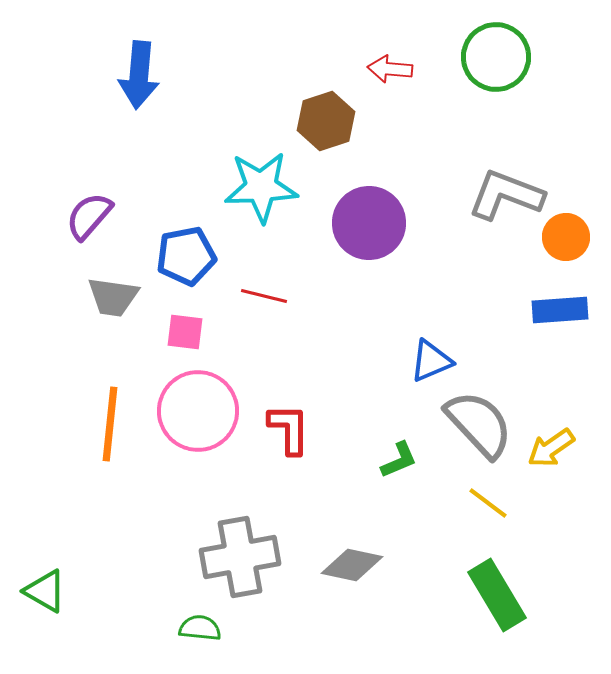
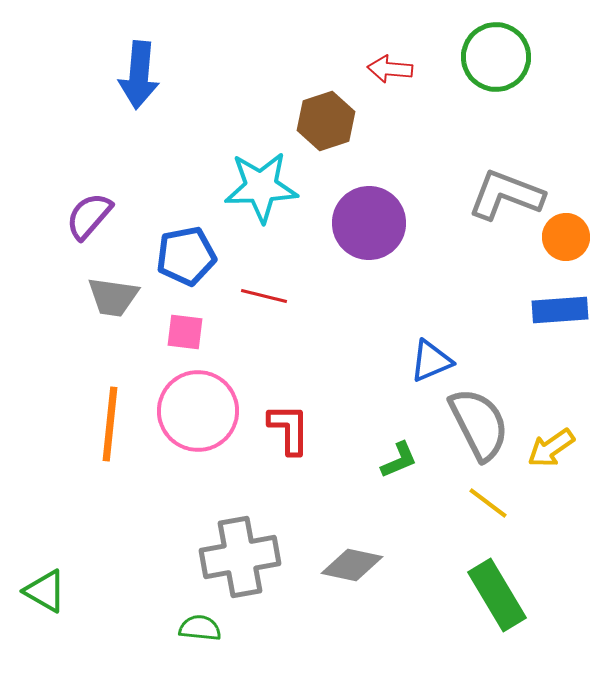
gray semicircle: rotated 16 degrees clockwise
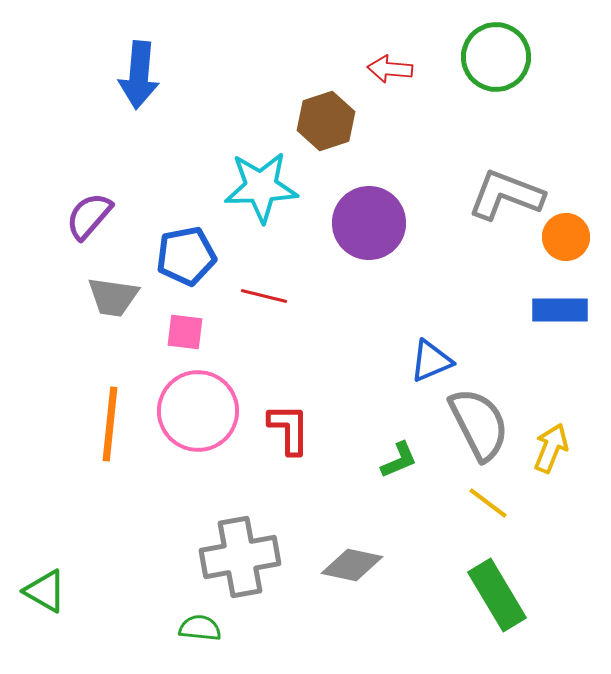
blue rectangle: rotated 4 degrees clockwise
yellow arrow: rotated 147 degrees clockwise
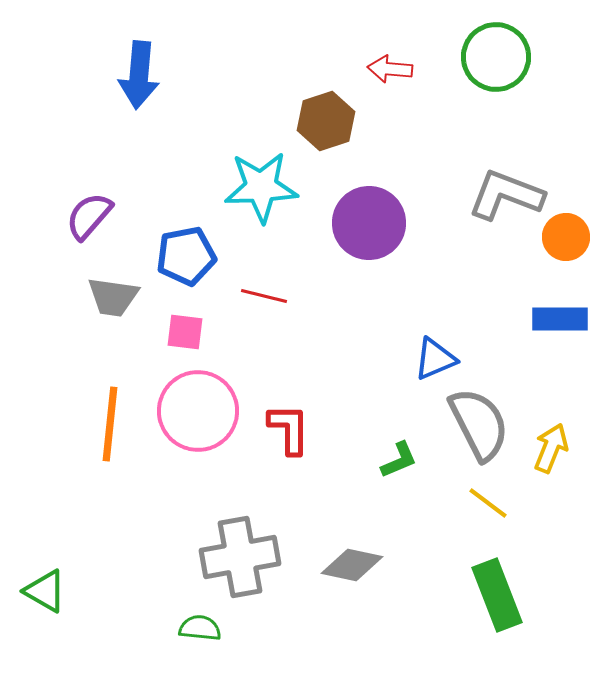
blue rectangle: moved 9 px down
blue triangle: moved 4 px right, 2 px up
green rectangle: rotated 10 degrees clockwise
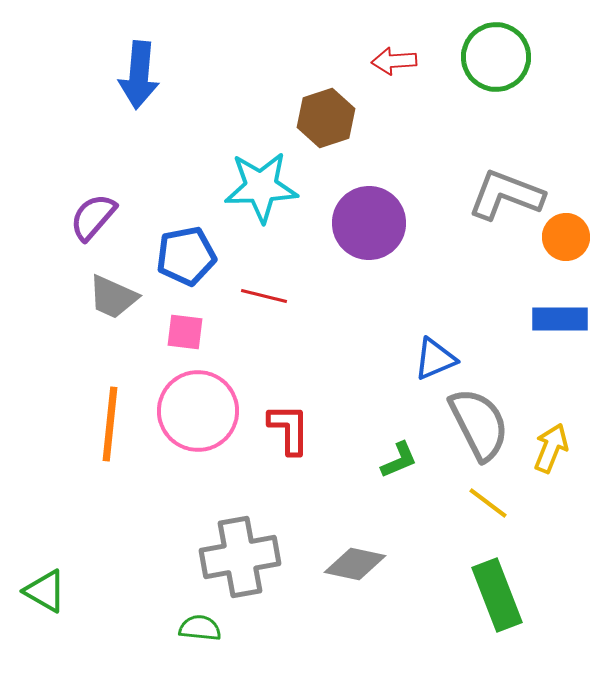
red arrow: moved 4 px right, 8 px up; rotated 9 degrees counterclockwise
brown hexagon: moved 3 px up
purple semicircle: moved 4 px right, 1 px down
gray trapezoid: rotated 16 degrees clockwise
gray diamond: moved 3 px right, 1 px up
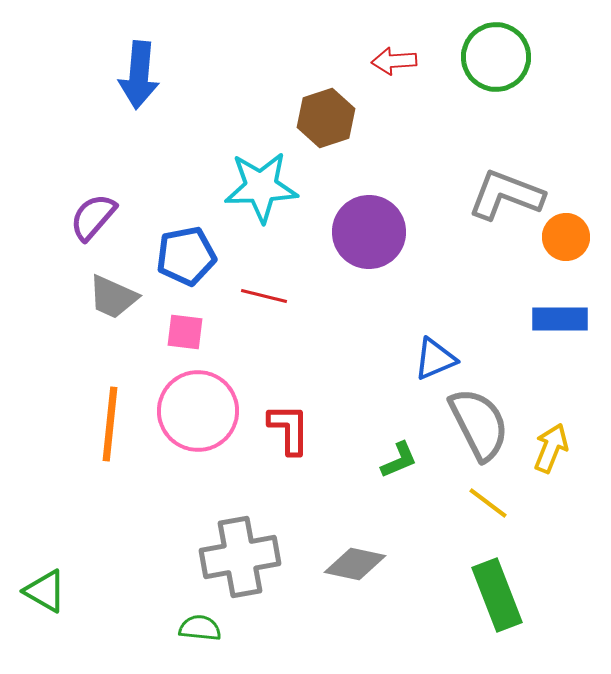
purple circle: moved 9 px down
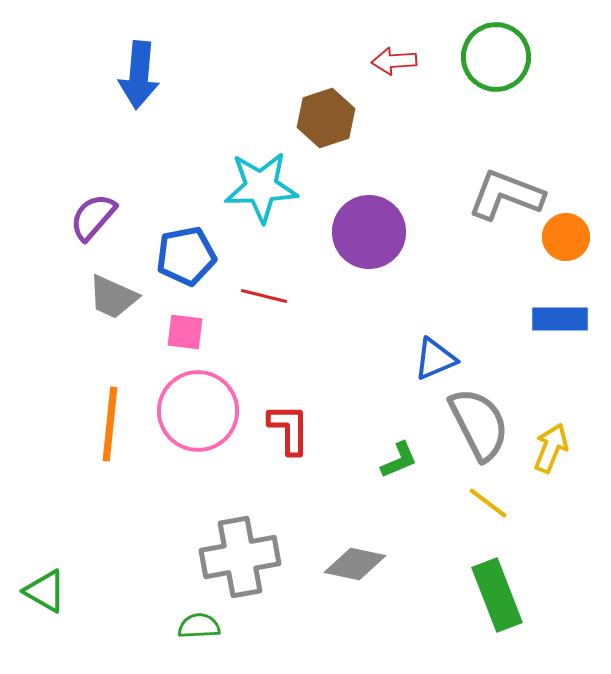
green semicircle: moved 1 px left, 2 px up; rotated 9 degrees counterclockwise
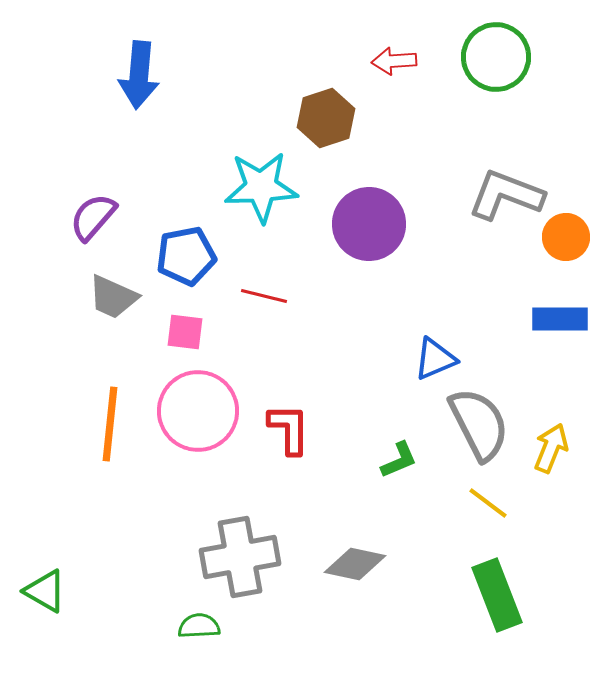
purple circle: moved 8 px up
